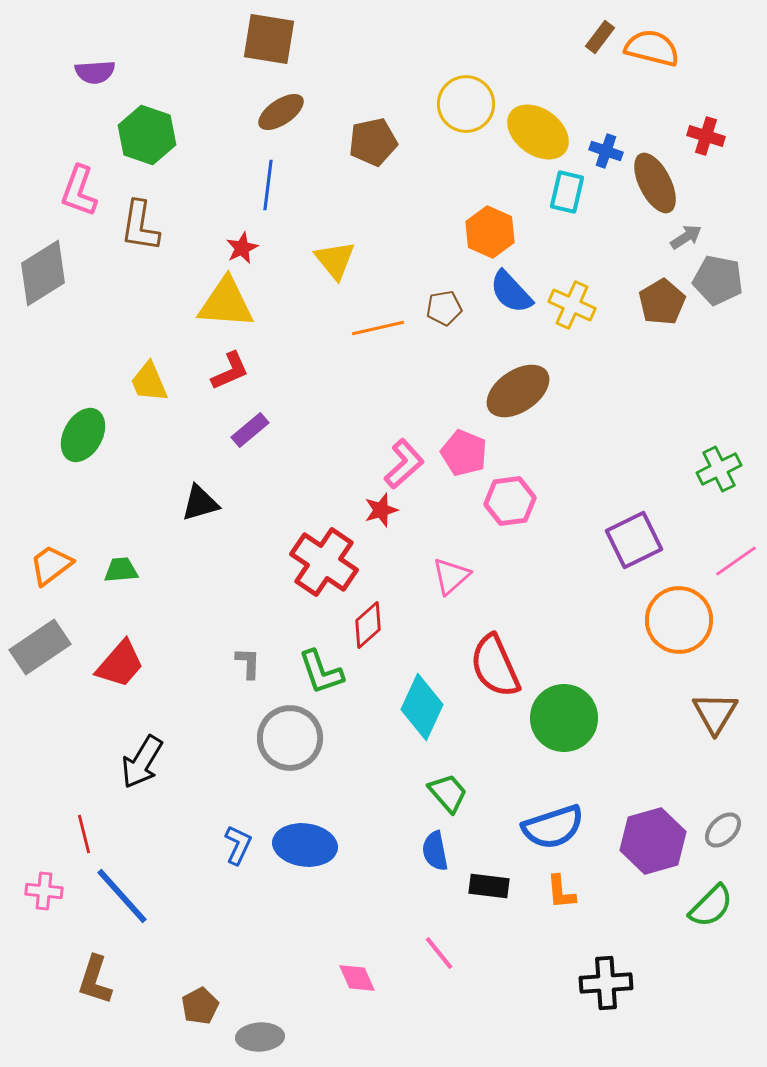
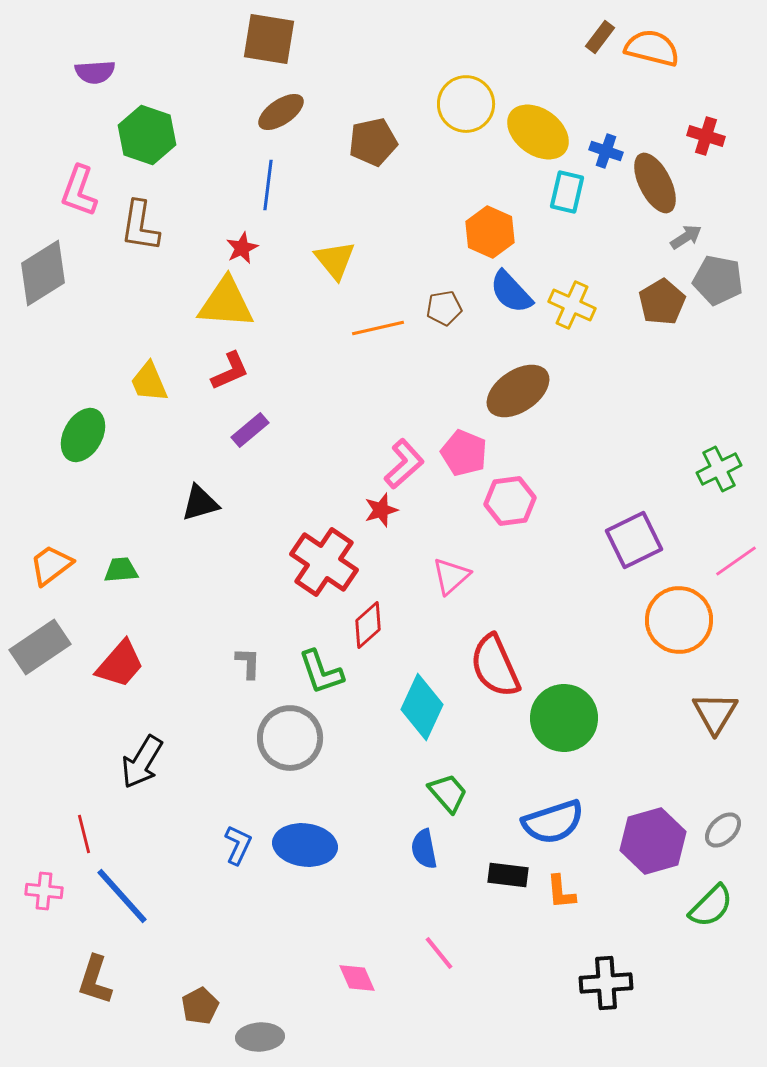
blue semicircle at (553, 827): moved 5 px up
blue semicircle at (435, 851): moved 11 px left, 2 px up
black rectangle at (489, 886): moved 19 px right, 11 px up
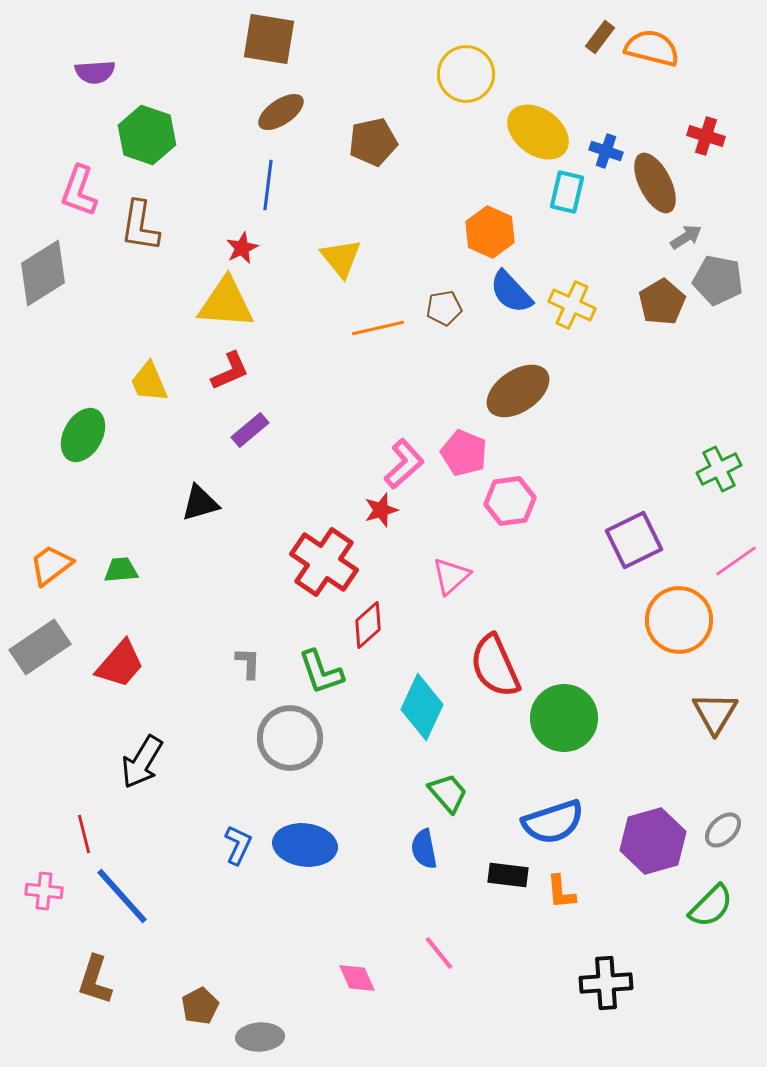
yellow circle at (466, 104): moved 30 px up
yellow triangle at (335, 260): moved 6 px right, 2 px up
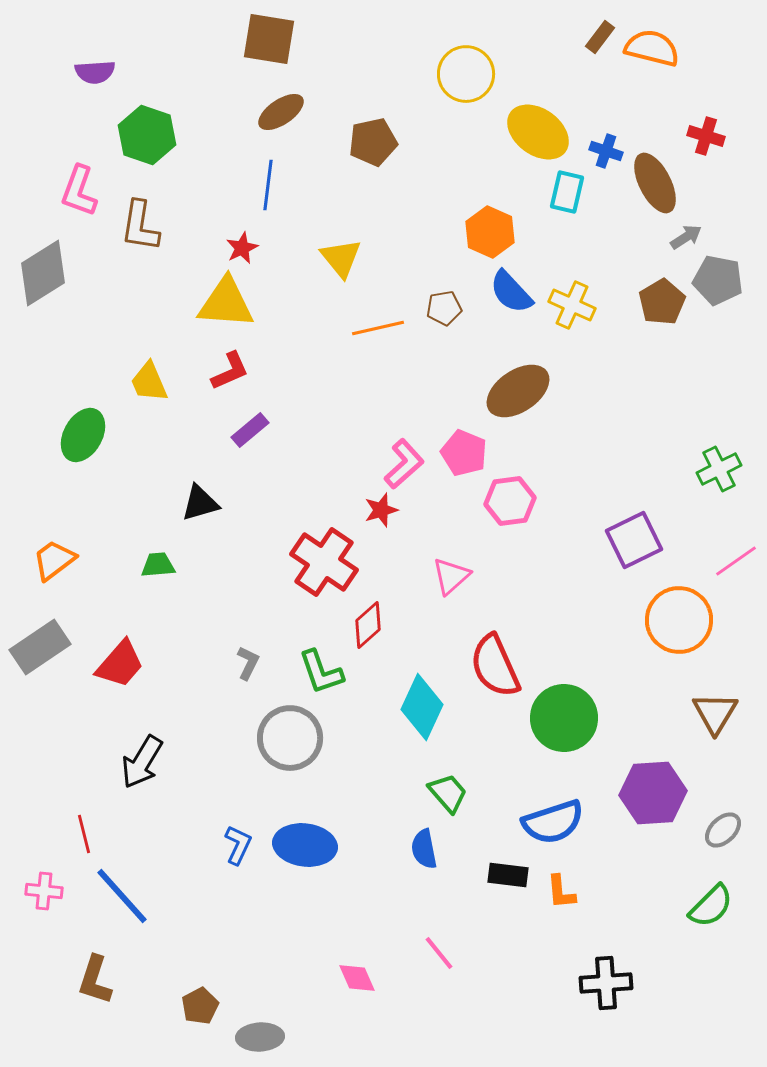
orange trapezoid at (51, 565): moved 3 px right, 5 px up
green trapezoid at (121, 570): moved 37 px right, 5 px up
gray L-shape at (248, 663): rotated 24 degrees clockwise
purple hexagon at (653, 841): moved 48 px up; rotated 12 degrees clockwise
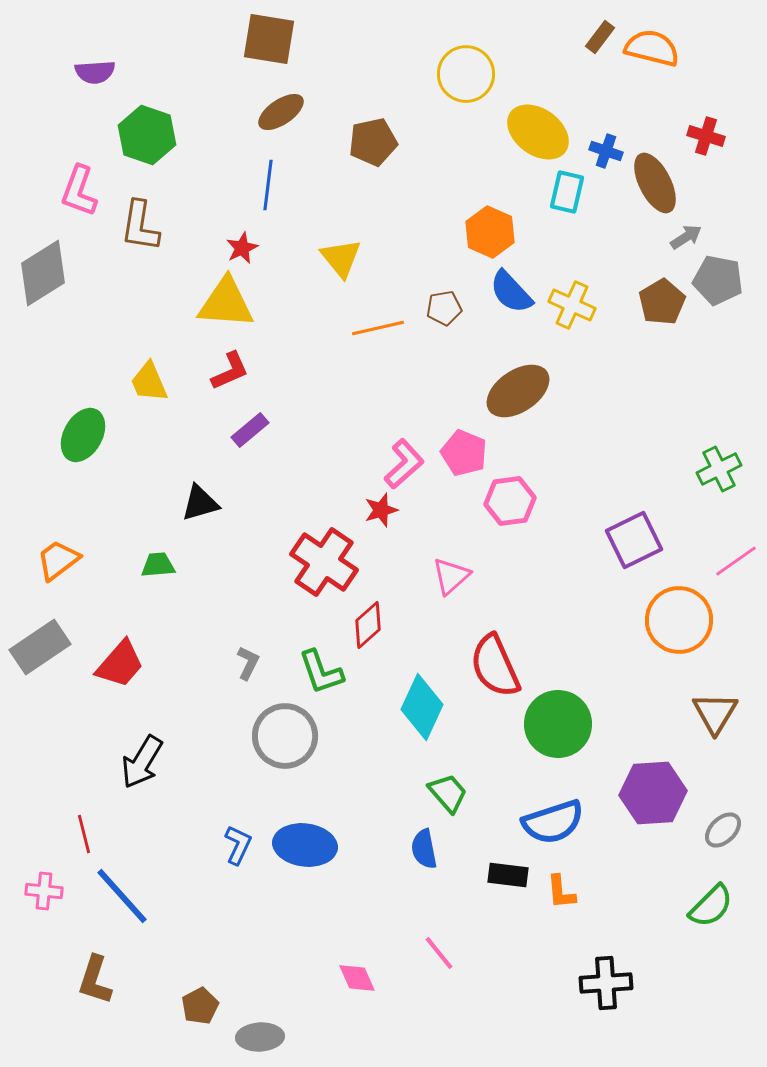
orange trapezoid at (54, 560): moved 4 px right
green circle at (564, 718): moved 6 px left, 6 px down
gray circle at (290, 738): moved 5 px left, 2 px up
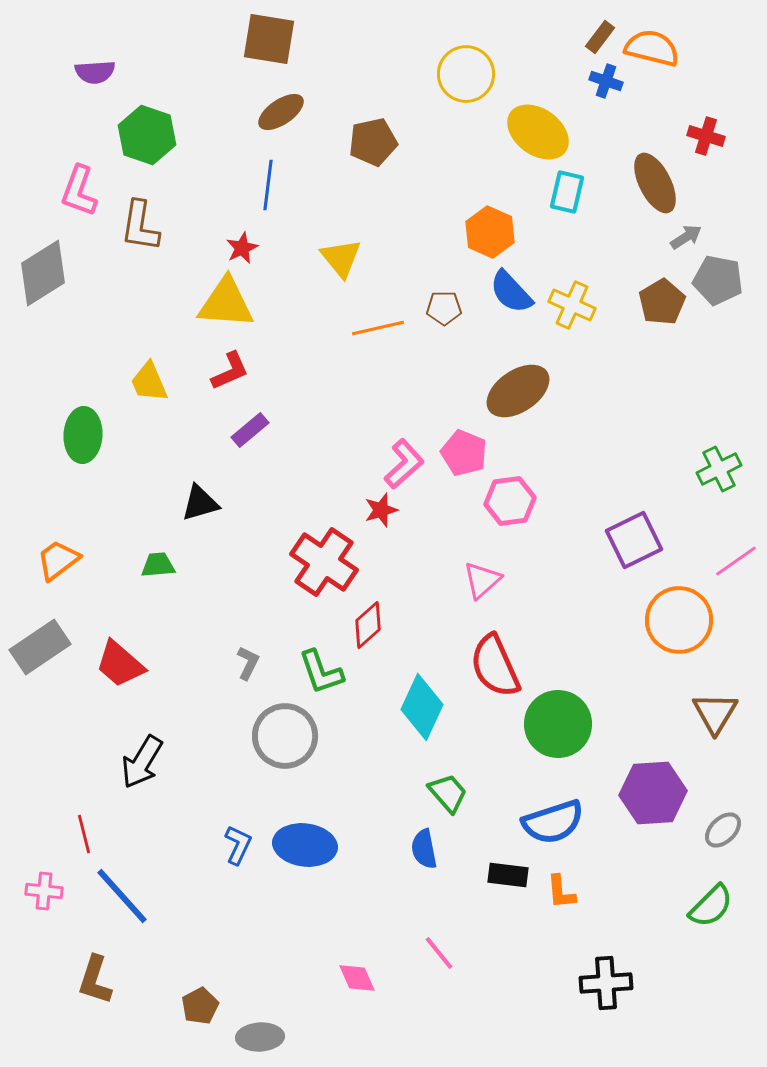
blue cross at (606, 151): moved 70 px up
brown pentagon at (444, 308): rotated 8 degrees clockwise
green ellipse at (83, 435): rotated 26 degrees counterclockwise
pink triangle at (451, 576): moved 31 px right, 4 px down
red trapezoid at (120, 664): rotated 90 degrees clockwise
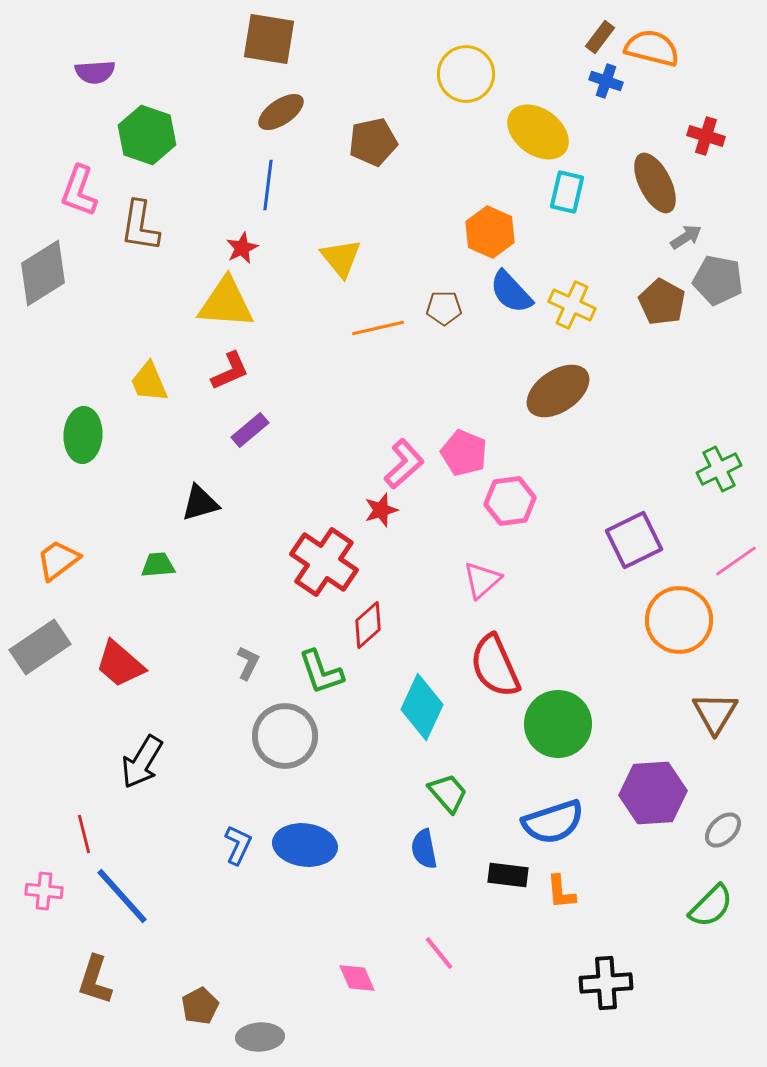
brown pentagon at (662, 302): rotated 12 degrees counterclockwise
brown ellipse at (518, 391): moved 40 px right
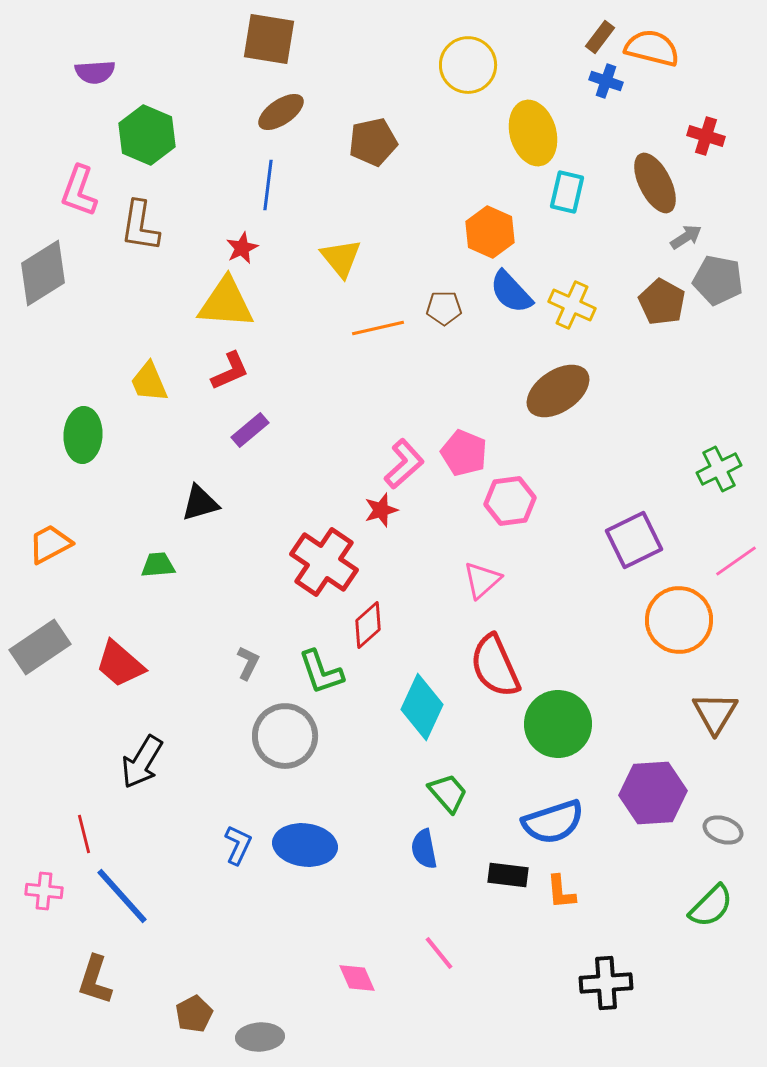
yellow circle at (466, 74): moved 2 px right, 9 px up
yellow ellipse at (538, 132): moved 5 px left, 1 px down; rotated 38 degrees clockwise
green hexagon at (147, 135): rotated 4 degrees clockwise
orange trapezoid at (58, 560): moved 8 px left, 16 px up; rotated 9 degrees clockwise
gray ellipse at (723, 830): rotated 63 degrees clockwise
brown pentagon at (200, 1006): moved 6 px left, 8 px down
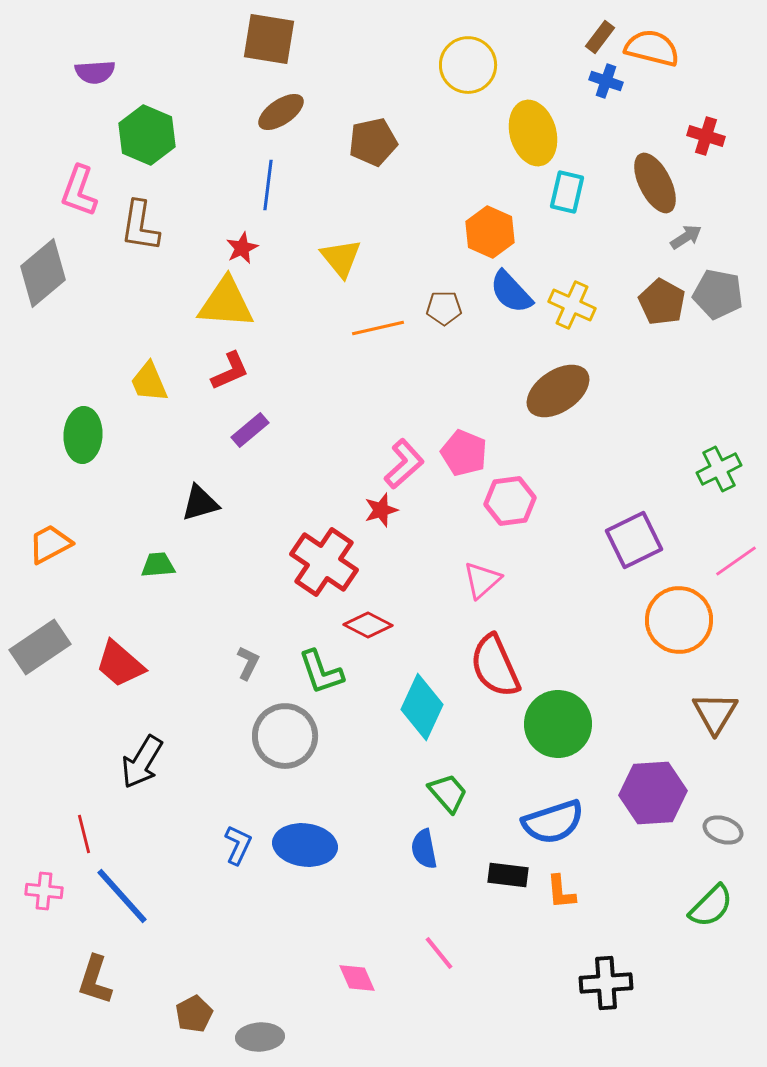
gray diamond at (43, 273): rotated 8 degrees counterclockwise
gray pentagon at (718, 280): moved 14 px down
red diamond at (368, 625): rotated 69 degrees clockwise
